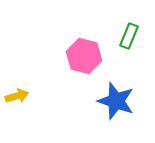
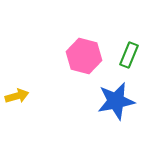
green rectangle: moved 19 px down
blue star: rotated 30 degrees counterclockwise
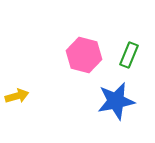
pink hexagon: moved 1 px up
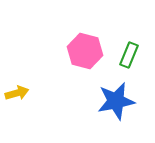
pink hexagon: moved 1 px right, 4 px up
yellow arrow: moved 3 px up
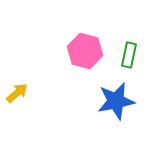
green rectangle: rotated 10 degrees counterclockwise
yellow arrow: rotated 25 degrees counterclockwise
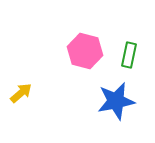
yellow arrow: moved 4 px right
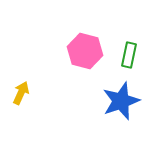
yellow arrow: rotated 25 degrees counterclockwise
blue star: moved 5 px right; rotated 9 degrees counterclockwise
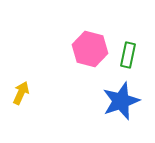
pink hexagon: moved 5 px right, 2 px up
green rectangle: moved 1 px left
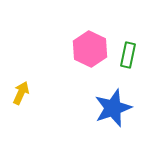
pink hexagon: rotated 12 degrees clockwise
blue star: moved 8 px left, 7 px down
